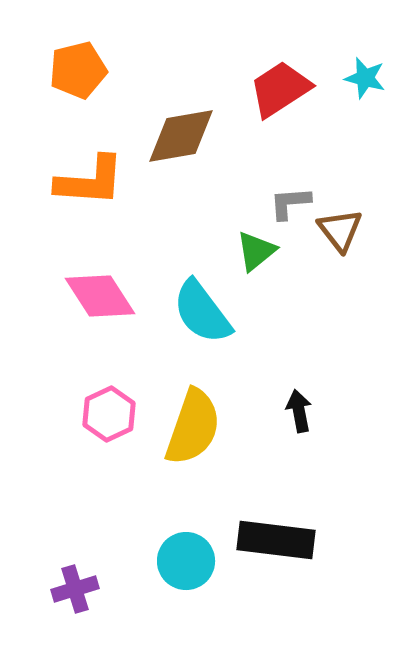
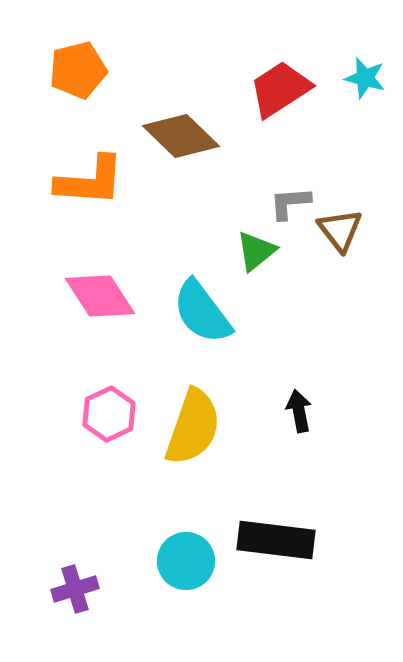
brown diamond: rotated 54 degrees clockwise
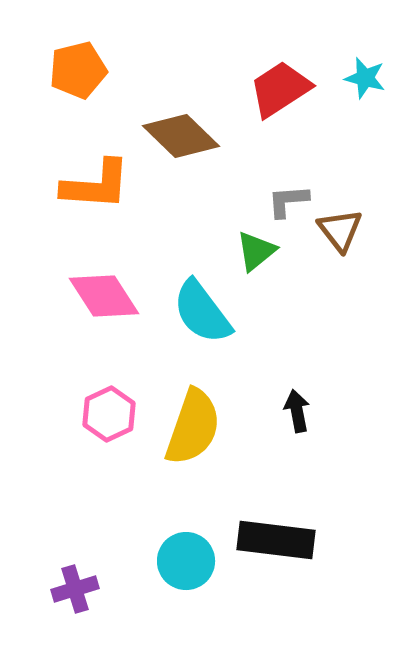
orange L-shape: moved 6 px right, 4 px down
gray L-shape: moved 2 px left, 2 px up
pink diamond: moved 4 px right
black arrow: moved 2 px left
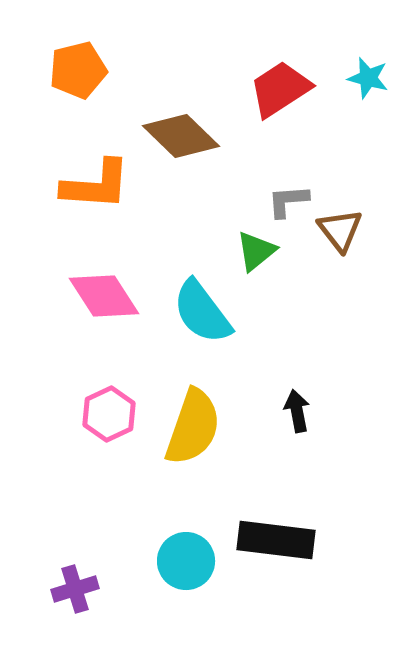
cyan star: moved 3 px right
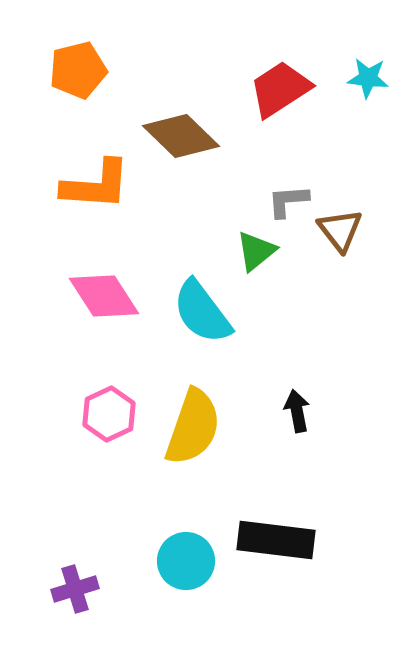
cyan star: rotated 9 degrees counterclockwise
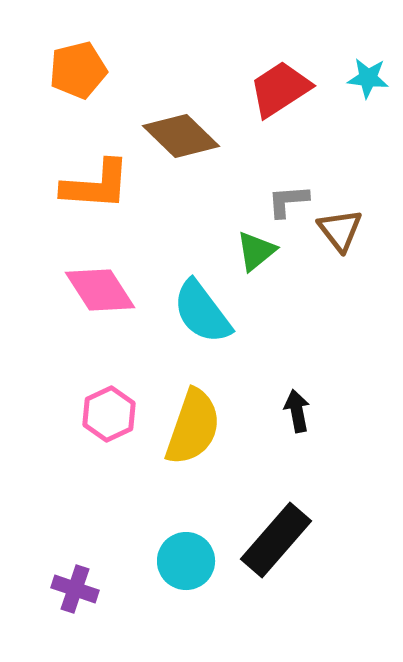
pink diamond: moved 4 px left, 6 px up
black rectangle: rotated 56 degrees counterclockwise
purple cross: rotated 36 degrees clockwise
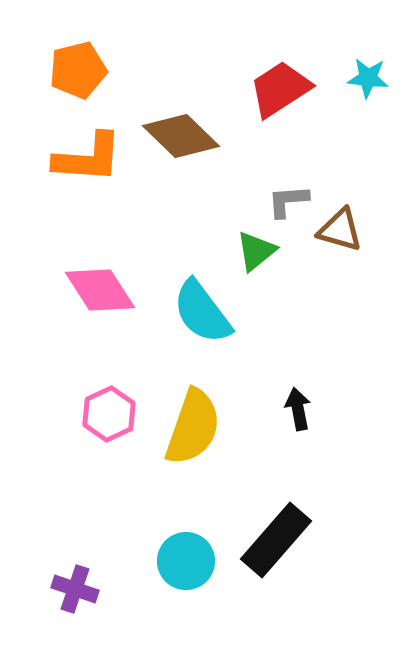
orange L-shape: moved 8 px left, 27 px up
brown triangle: rotated 36 degrees counterclockwise
black arrow: moved 1 px right, 2 px up
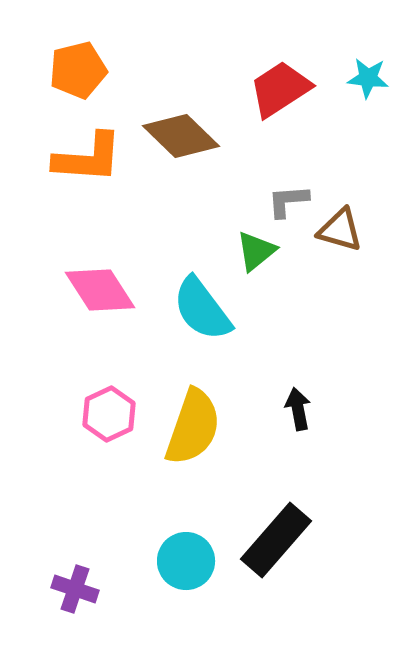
cyan semicircle: moved 3 px up
